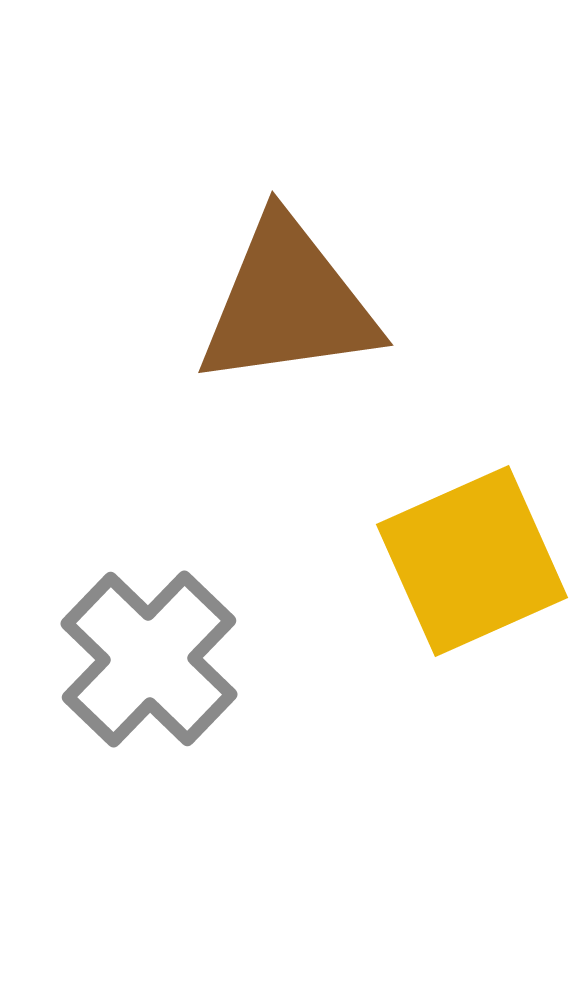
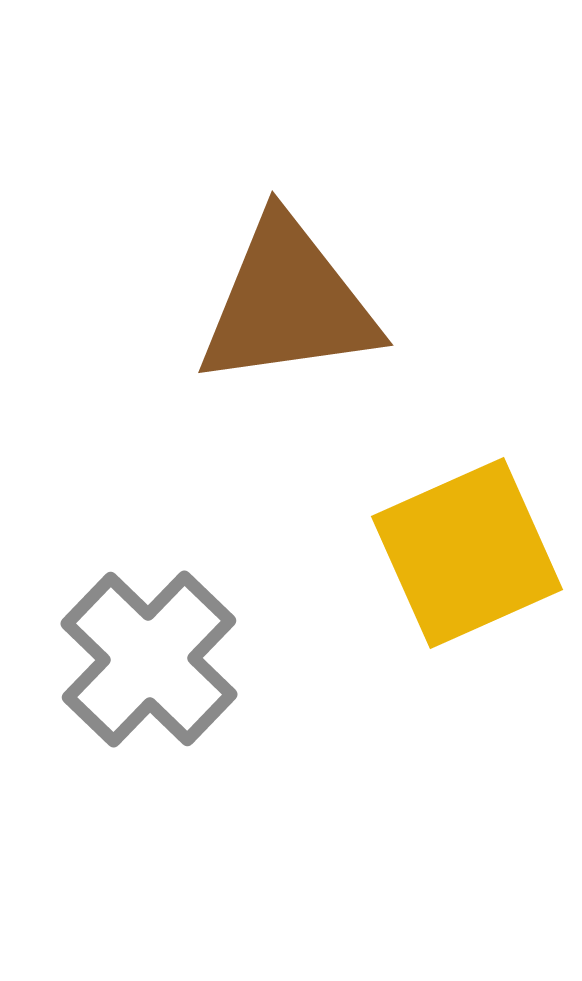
yellow square: moved 5 px left, 8 px up
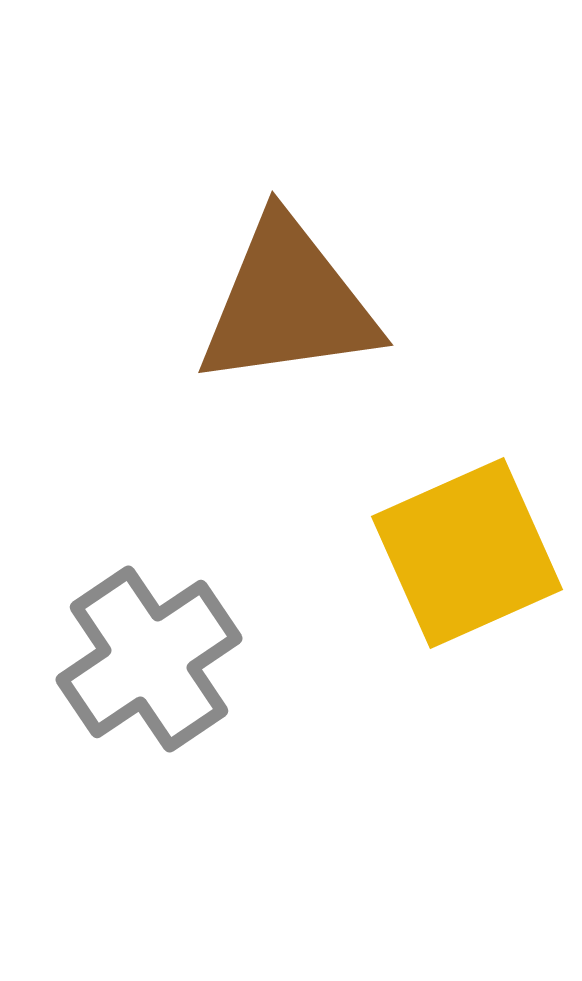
gray cross: rotated 12 degrees clockwise
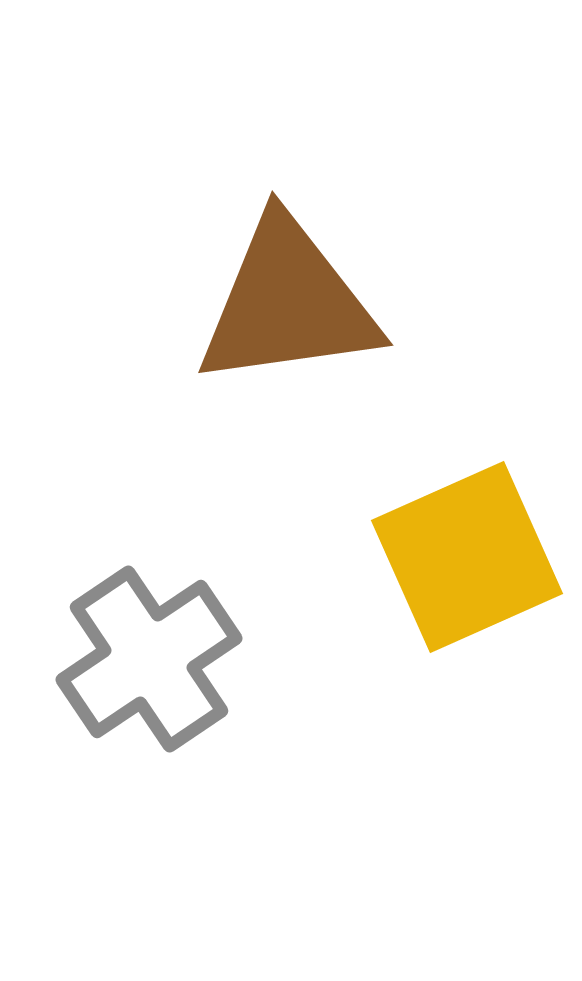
yellow square: moved 4 px down
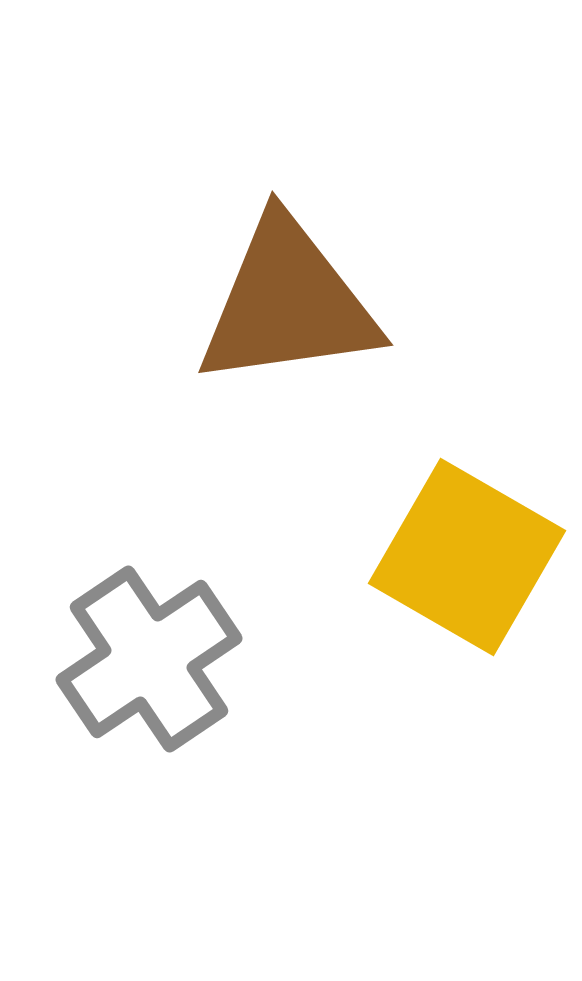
yellow square: rotated 36 degrees counterclockwise
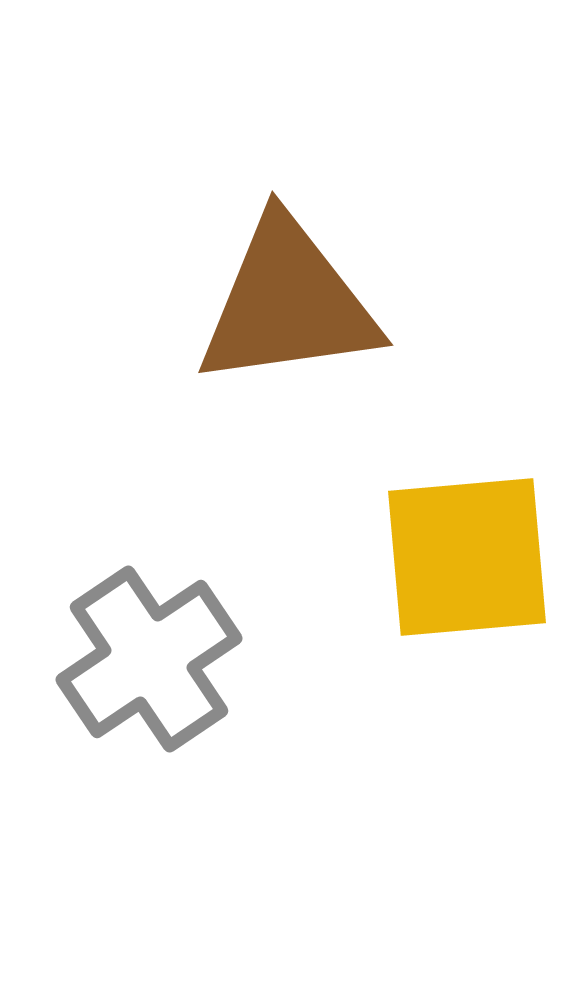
yellow square: rotated 35 degrees counterclockwise
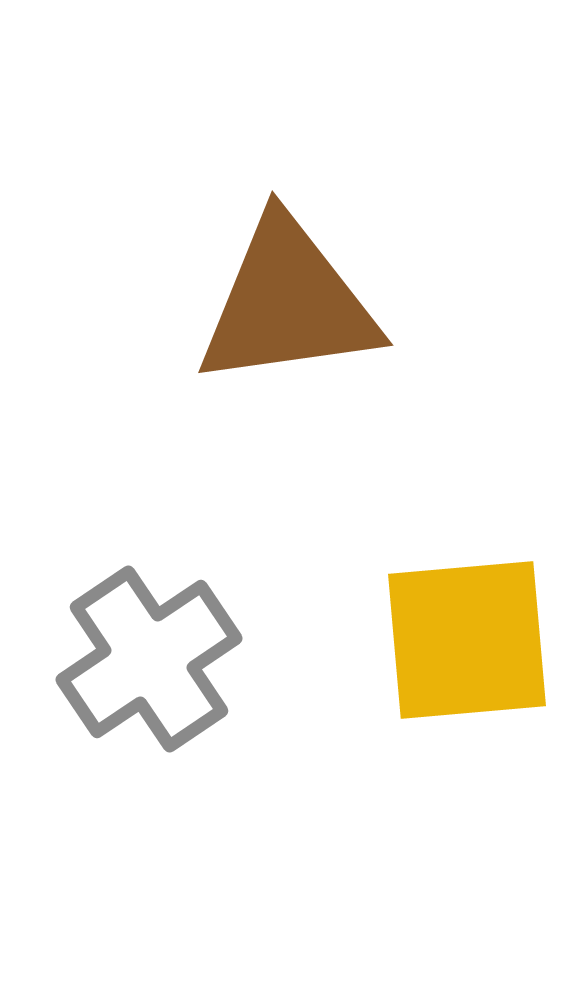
yellow square: moved 83 px down
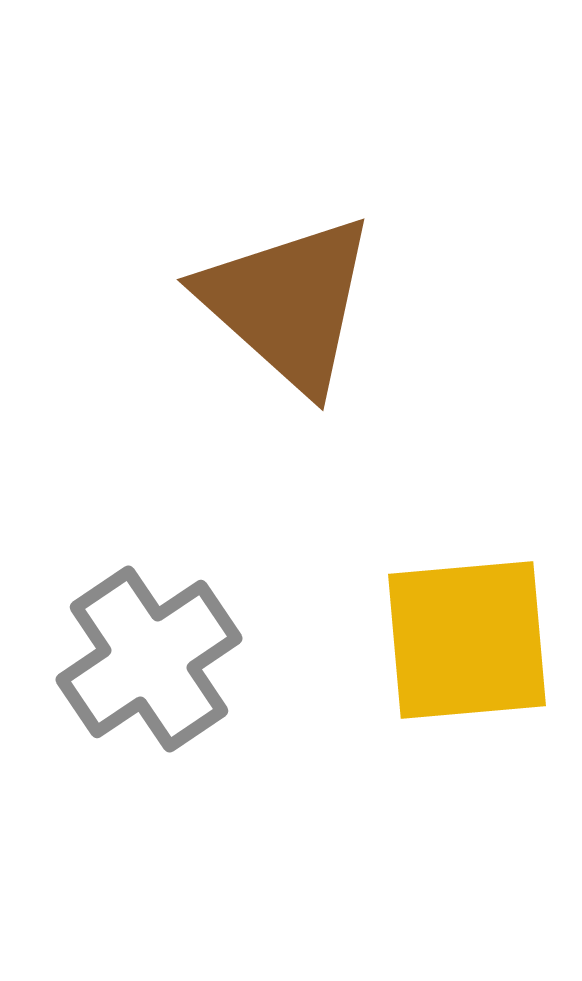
brown triangle: rotated 50 degrees clockwise
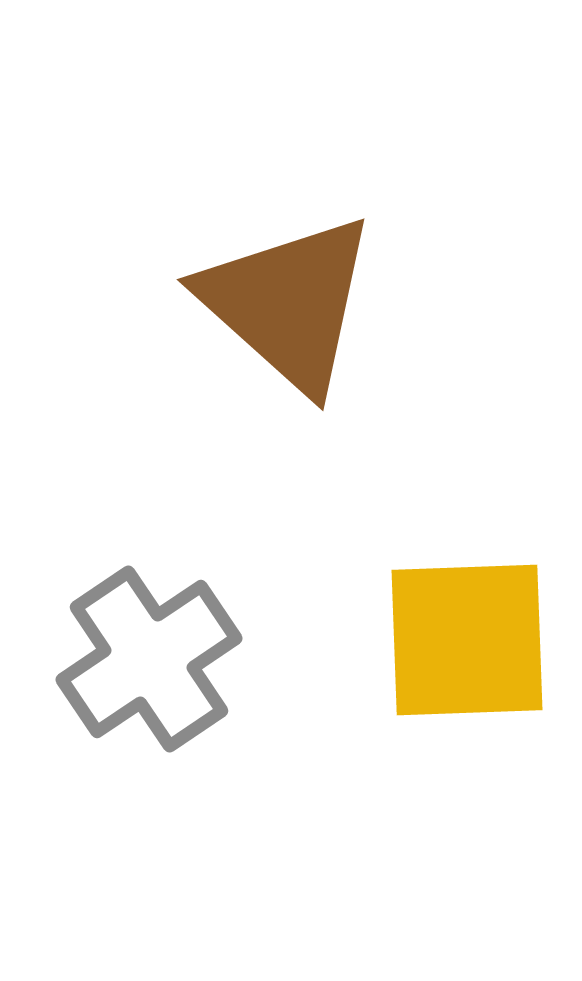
yellow square: rotated 3 degrees clockwise
